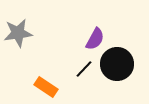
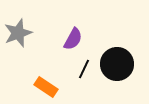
gray star: rotated 12 degrees counterclockwise
purple semicircle: moved 22 px left
black line: rotated 18 degrees counterclockwise
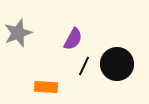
black line: moved 3 px up
orange rectangle: rotated 30 degrees counterclockwise
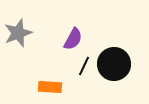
black circle: moved 3 px left
orange rectangle: moved 4 px right
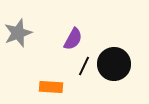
orange rectangle: moved 1 px right
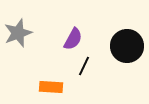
black circle: moved 13 px right, 18 px up
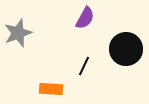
purple semicircle: moved 12 px right, 21 px up
black circle: moved 1 px left, 3 px down
orange rectangle: moved 2 px down
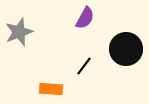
gray star: moved 1 px right, 1 px up
black line: rotated 12 degrees clockwise
